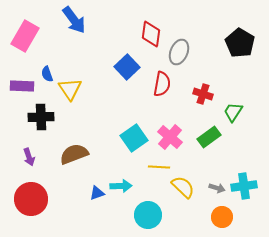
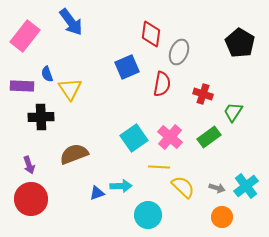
blue arrow: moved 3 px left, 2 px down
pink rectangle: rotated 8 degrees clockwise
blue square: rotated 20 degrees clockwise
purple arrow: moved 8 px down
cyan cross: moved 2 px right; rotated 30 degrees counterclockwise
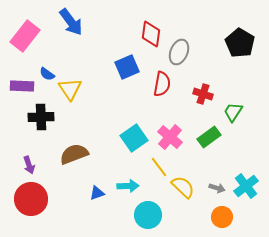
blue semicircle: rotated 35 degrees counterclockwise
yellow line: rotated 50 degrees clockwise
cyan arrow: moved 7 px right
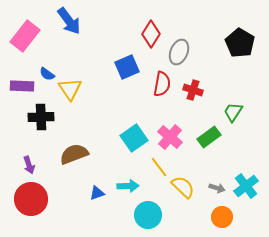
blue arrow: moved 2 px left, 1 px up
red diamond: rotated 24 degrees clockwise
red cross: moved 10 px left, 4 px up
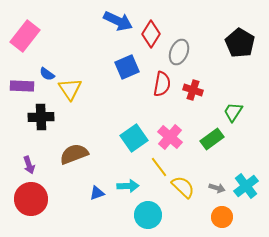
blue arrow: moved 49 px right; rotated 28 degrees counterclockwise
green rectangle: moved 3 px right, 2 px down
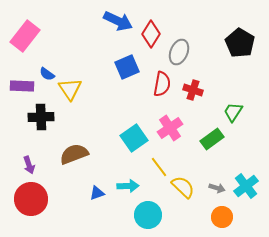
pink cross: moved 9 px up; rotated 15 degrees clockwise
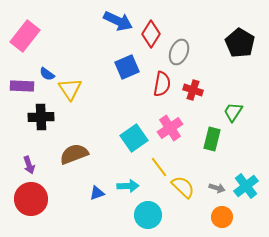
green rectangle: rotated 40 degrees counterclockwise
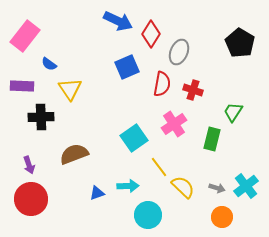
blue semicircle: moved 2 px right, 10 px up
pink cross: moved 4 px right, 4 px up
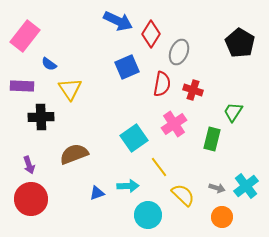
yellow semicircle: moved 8 px down
